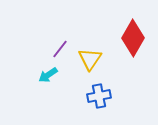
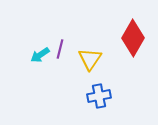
purple line: rotated 24 degrees counterclockwise
cyan arrow: moved 8 px left, 20 px up
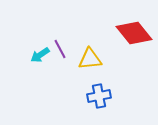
red diamond: moved 1 px right, 5 px up; rotated 69 degrees counterclockwise
purple line: rotated 42 degrees counterclockwise
yellow triangle: rotated 50 degrees clockwise
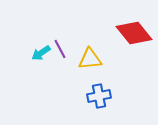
cyan arrow: moved 1 px right, 2 px up
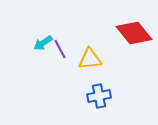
cyan arrow: moved 2 px right, 10 px up
